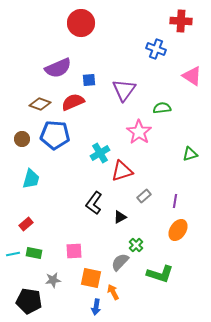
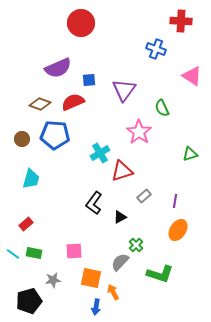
green semicircle: rotated 108 degrees counterclockwise
cyan line: rotated 48 degrees clockwise
black pentagon: rotated 25 degrees counterclockwise
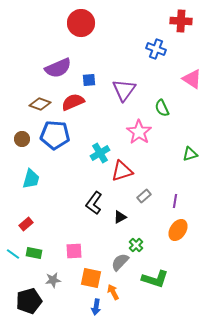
pink triangle: moved 3 px down
green L-shape: moved 5 px left, 5 px down
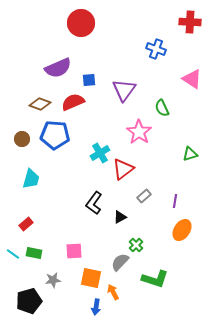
red cross: moved 9 px right, 1 px down
red triangle: moved 1 px right, 2 px up; rotated 20 degrees counterclockwise
orange ellipse: moved 4 px right
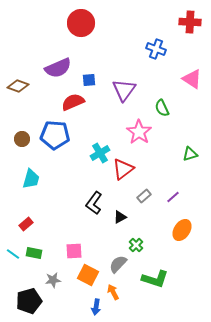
brown diamond: moved 22 px left, 18 px up
purple line: moved 2 px left, 4 px up; rotated 40 degrees clockwise
gray semicircle: moved 2 px left, 2 px down
orange square: moved 3 px left, 3 px up; rotated 15 degrees clockwise
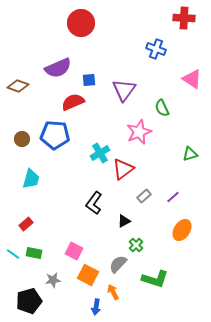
red cross: moved 6 px left, 4 px up
pink star: rotated 15 degrees clockwise
black triangle: moved 4 px right, 4 px down
pink square: rotated 30 degrees clockwise
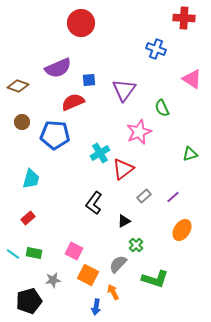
brown circle: moved 17 px up
red rectangle: moved 2 px right, 6 px up
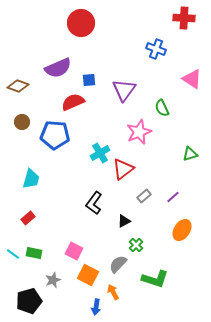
gray star: rotated 14 degrees counterclockwise
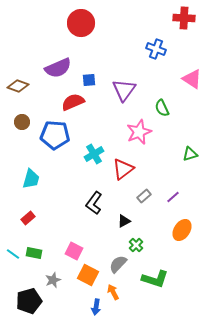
cyan cross: moved 6 px left, 1 px down
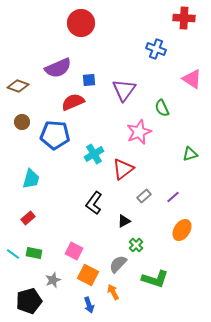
blue arrow: moved 7 px left, 2 px up; rotated 28 degrees counterclockwise
